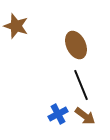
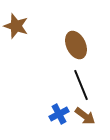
blue cross: moved 1 px right
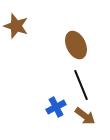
blue cross: moved 3 px left, 7 px up
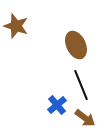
blue cross: moved 1 px right, 2 px up; rotated 12 degrees counterclockwise
brown arrow: moved 2 px down
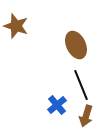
brown arrow: moved 1 px right, 2 px up; rotated 70 degrees clockwise
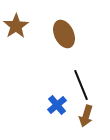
brown star: rotated 20 degrees clockwise
brown ellipse: moved 12 px left, 11 px up
